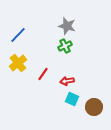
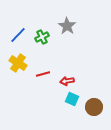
gray star: rotated 18 degrees clockwise
green cross: moved 23 px left, 9 px up
yellow cross: rotated 18 degrees counterclockwise
red line: rotated 40 degrees clockwise
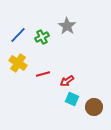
red arrow: rotated 24 degrees counterclockwise
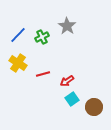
cyan square: rotated 32 degrees clockwise
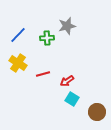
gray star: rotated 24 degrees clockwise
green cross: moved 5 px right, 1 px down; rotated 24 degrees clockwise
cyan square: rotated 24 degrees counterclockwise
brown circle: moved 3 px right, 5 px down
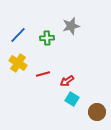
gray star: moved 4 px right
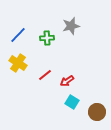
red line: moved 2 px right, 1 px down; rotated 24 degrees counterclockwise
cyan square: moved 3 px down
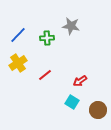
gray star: rotated 24 degrees clockwise
yellow cross: rotated 24 degrees clockwise
red arrow: moved 13 px right
brown circle: moved 1 px right, 2 px up
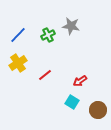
green cross: moved 1 px right, 3 px up; rotated 24 degrees counterclockwise
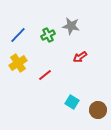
red arrow: moved 24 px up
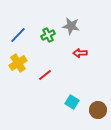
red arrow: moved 4 px up; rotated 32 degrees clockwise
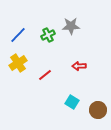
gray star: rotated 12 degrees counterclockwise
red arrow: moved 1 px left, 13 px down
